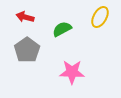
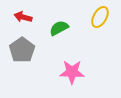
red arrow: moved 2 px left
green semicircle: moved 3 px left, 1 px up
gray pentagon: moved 5 px left
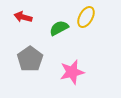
yellow ellipse: moved 14 px left
gray pentagon: moved 8 px right, 9 px down
pink star: rotated 15 degrees counterclockwise
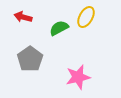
pink star: moved 6 px right, 5 px down
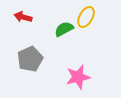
green semicircle: moved 5 px right, 1 px down
gray pentagon: rotated 10 degrees clockwise
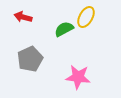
pink star: rotated 20 degrees clockwise
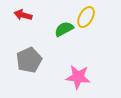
red arrow: moved 2 px up
gray pentagon: moved 1 px left, 1 px down
